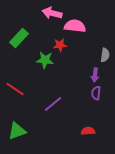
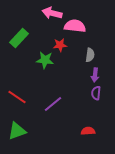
gray semicircle: moved 15 px left
red line: moved 2 px right, 8 px down
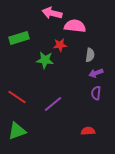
green rectangle: rotated 30 degrees clockwise
purple arrow: moved 1 px right, 2 px up; rotated 64 degrees clockwise
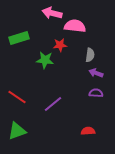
purple arrow: rotated 40 degrees clockwise
purple semicircle: rotated 88 degrees clockwise
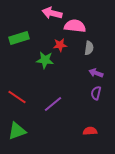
gray semicircle: moved 1 px left, 7 px up
purple semicircle: rotated 80 degrees counterclockwise
red semicircle: moved 2 px right
